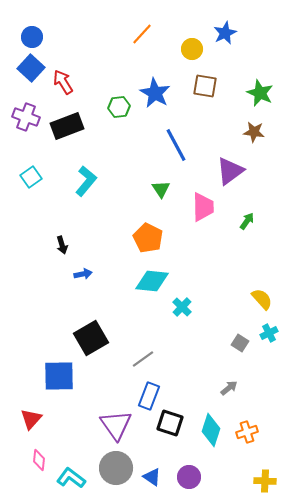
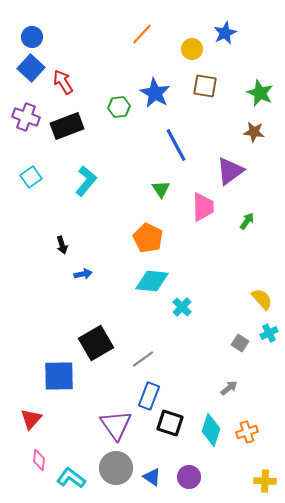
black square at (91, 338): moved 5 px right, 5 px down
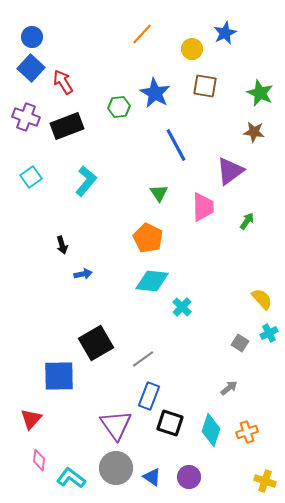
green triangle at (161, 189): moved 2 px left, 4 px down
yellow cross at (265, 481): rotated 15 degrees clockwise
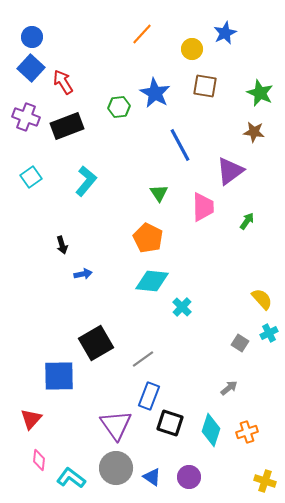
blue line at (176, 145): moved 4 px right
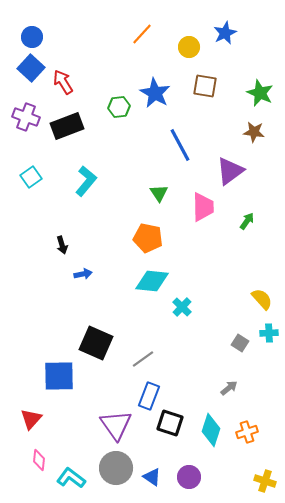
yellow circle at (192, 49): moved 3 px left, 2 px up
orange pentagon at (148, 238): rotated 16 degrees counterclockwise
cyan cross at (269, 333): rotated 24 degrees clockwise
black square at (96, 343): rotated 36 degrees counterclockwise
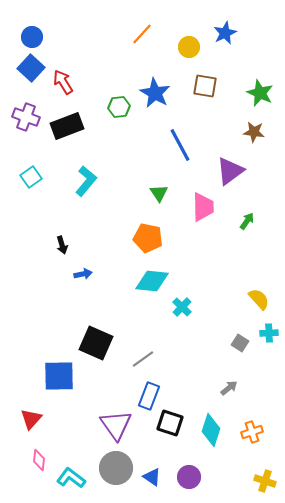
yellow semicircle at (262, 299): moved 3 px left
orange cross at (247, 432): moved 5 px right
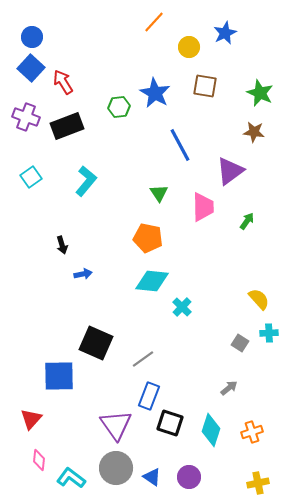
orange line at (142, 34): moved 12 px right, 12 px up
yellow cross at (265, 481): moved 7 px left, 2 px down; rotated 30 degrees counterclockwise
